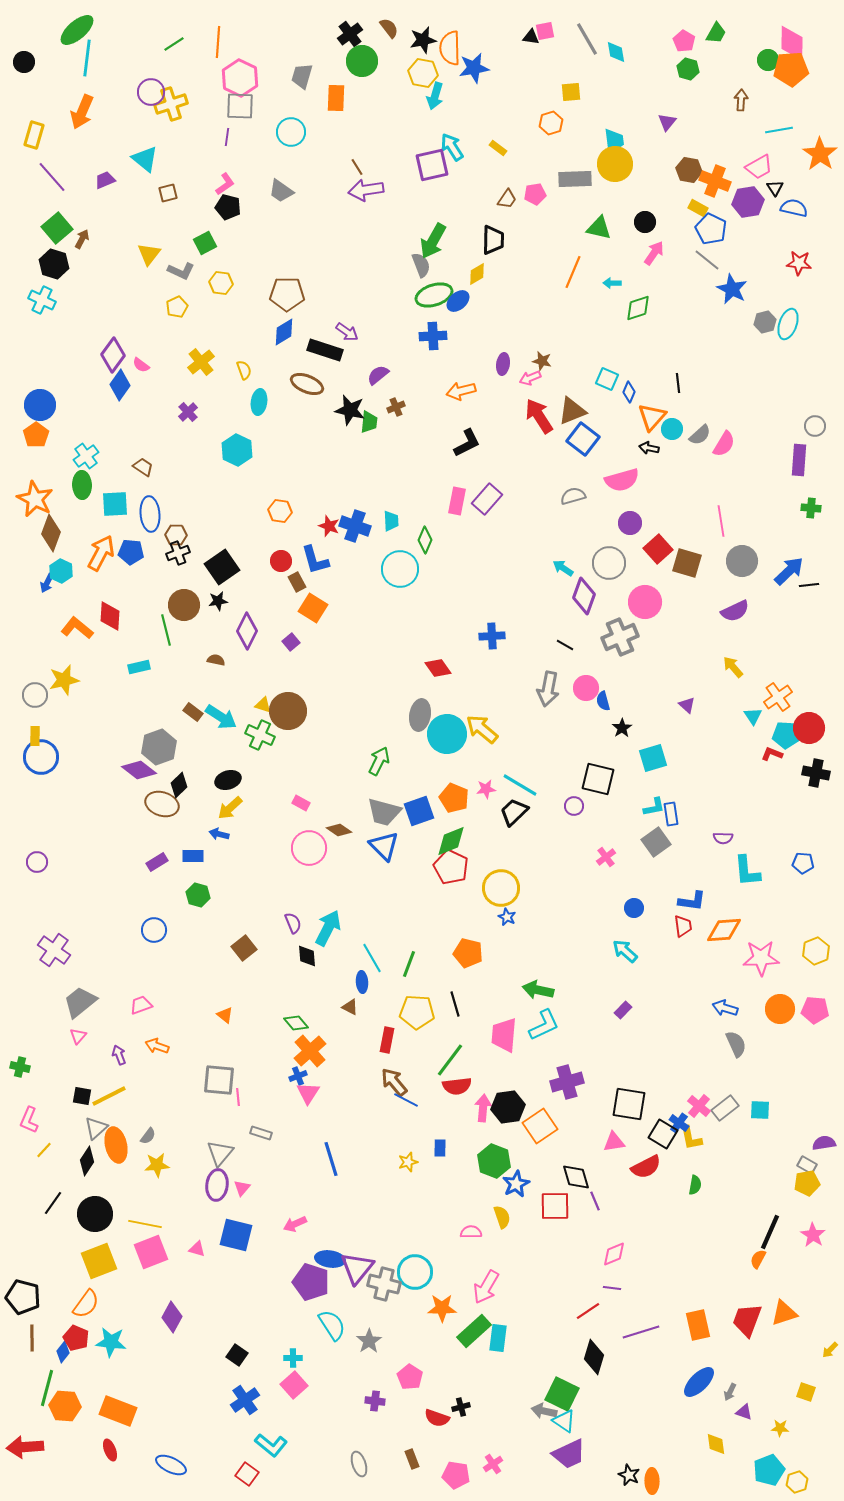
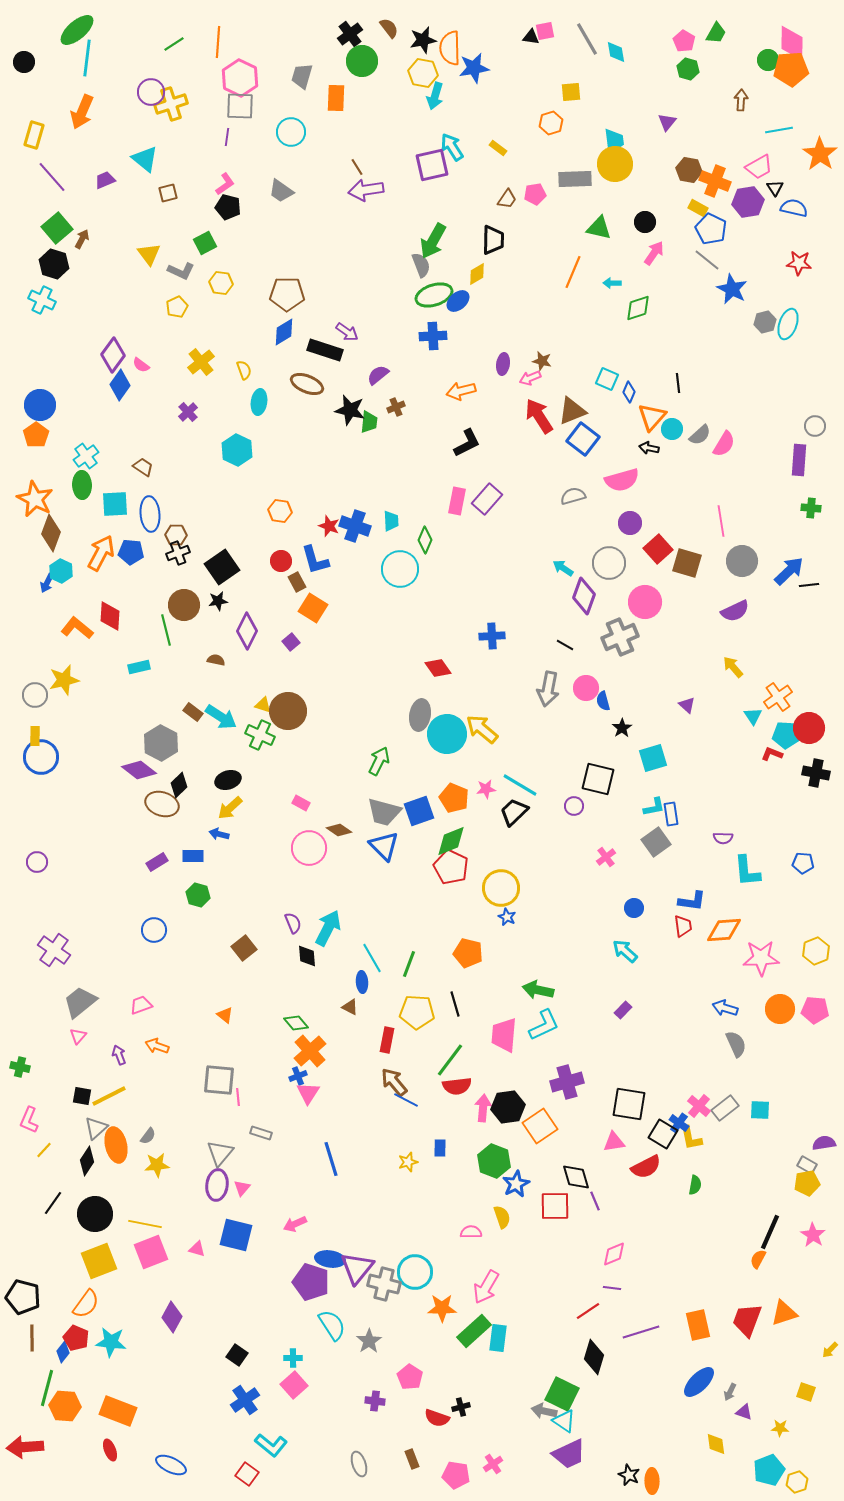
yellow triangle at (149, 254): rotated 15 degrees counterclockwise
gray hexagon at (159, 747): moved 2 px right, 4 px up; rotated 12 degrees counterclockwise
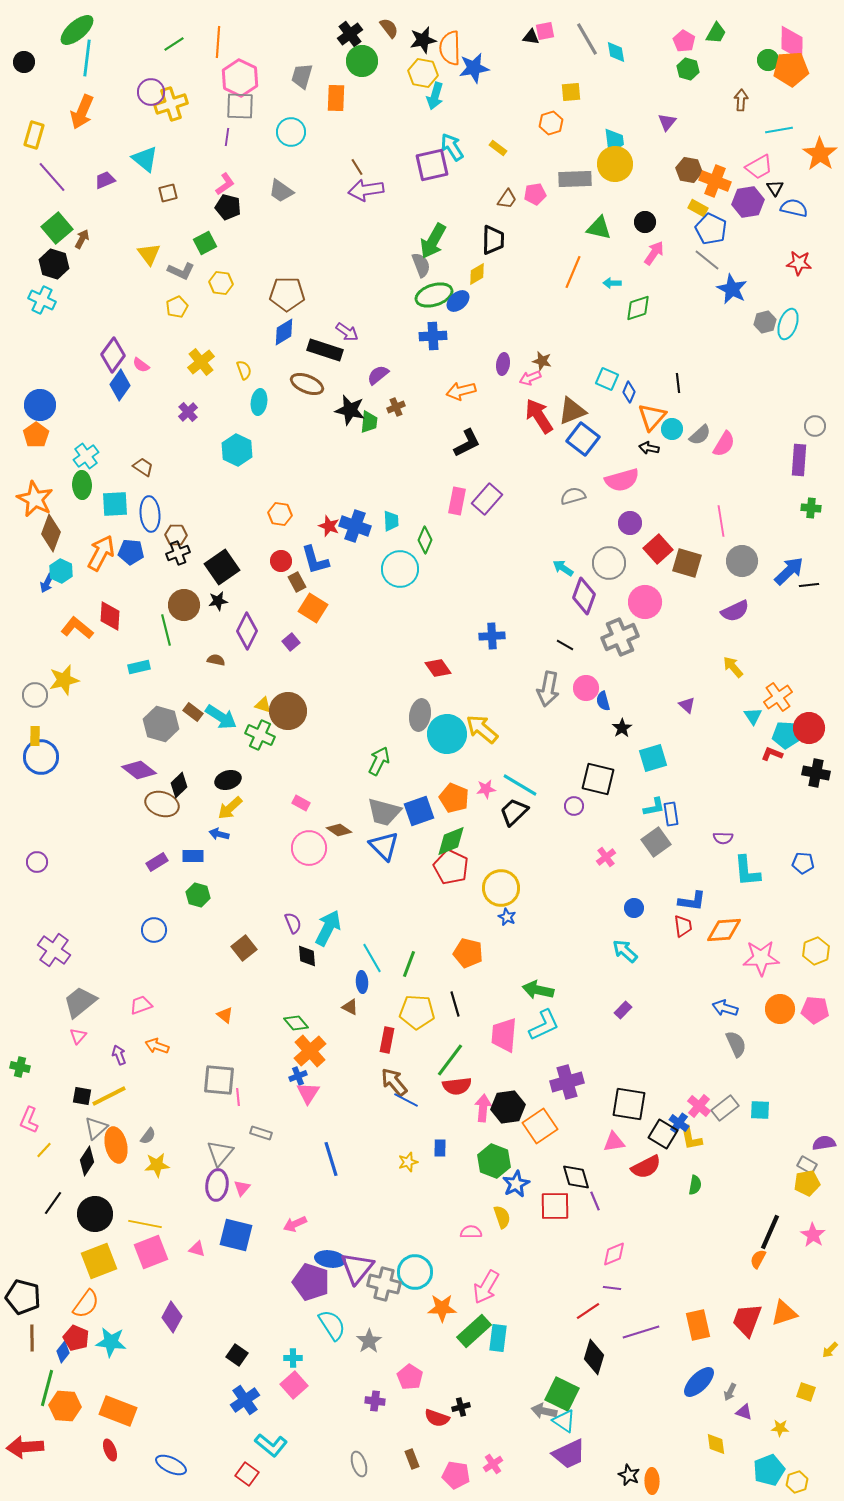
orange hexagon at (280, 511): moved 3 px down
gray hexagon at (161, 743): moved 19 px up; rotated 12 degrees counterclockwise
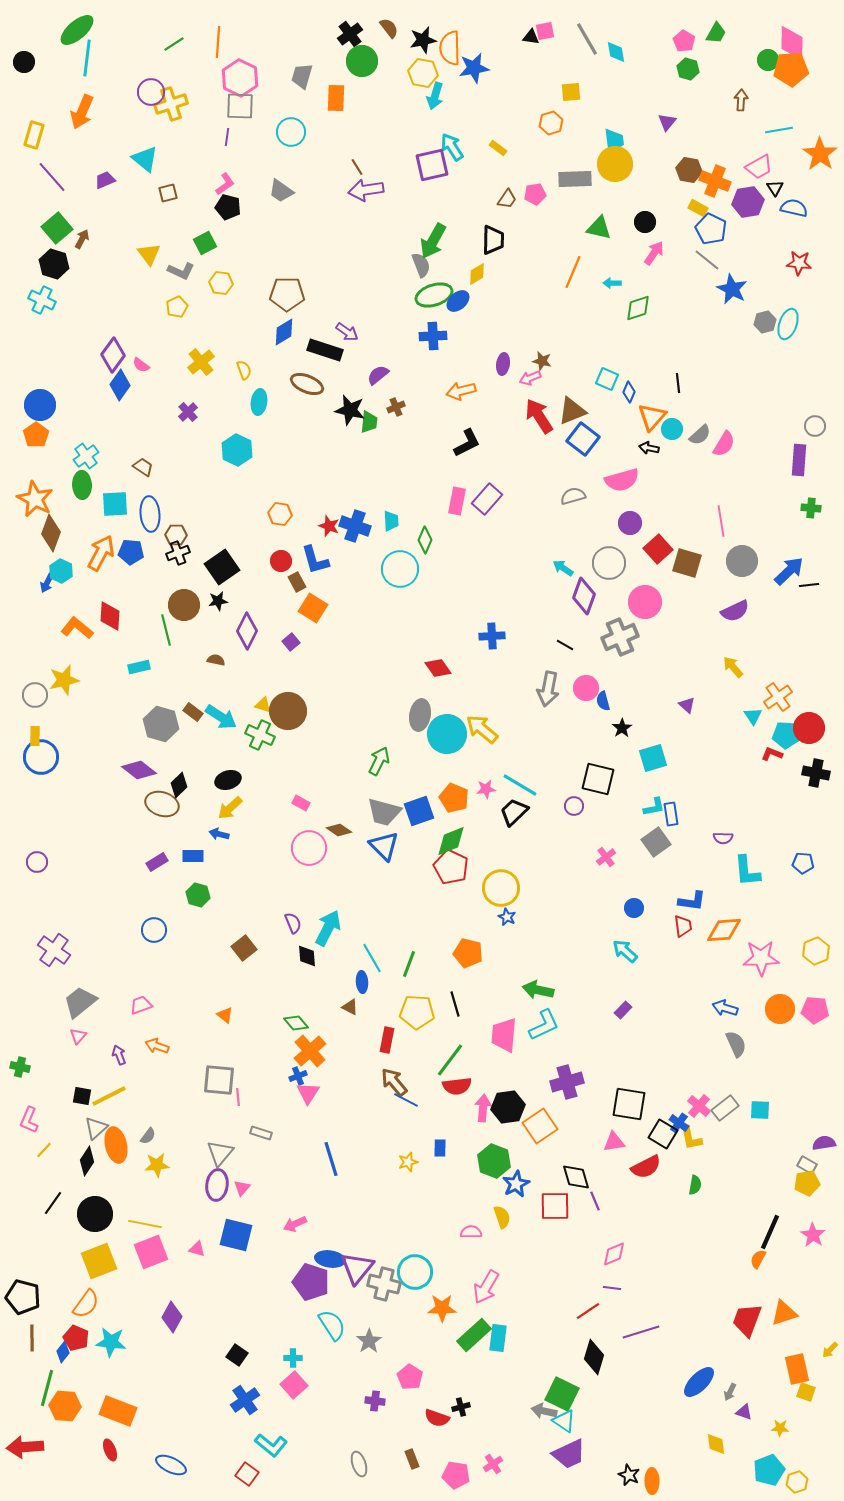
orange rectangle at (698, 1325): moved 99 px right, 44 px down
green rectangle at (474, 1331): moved 4 px down
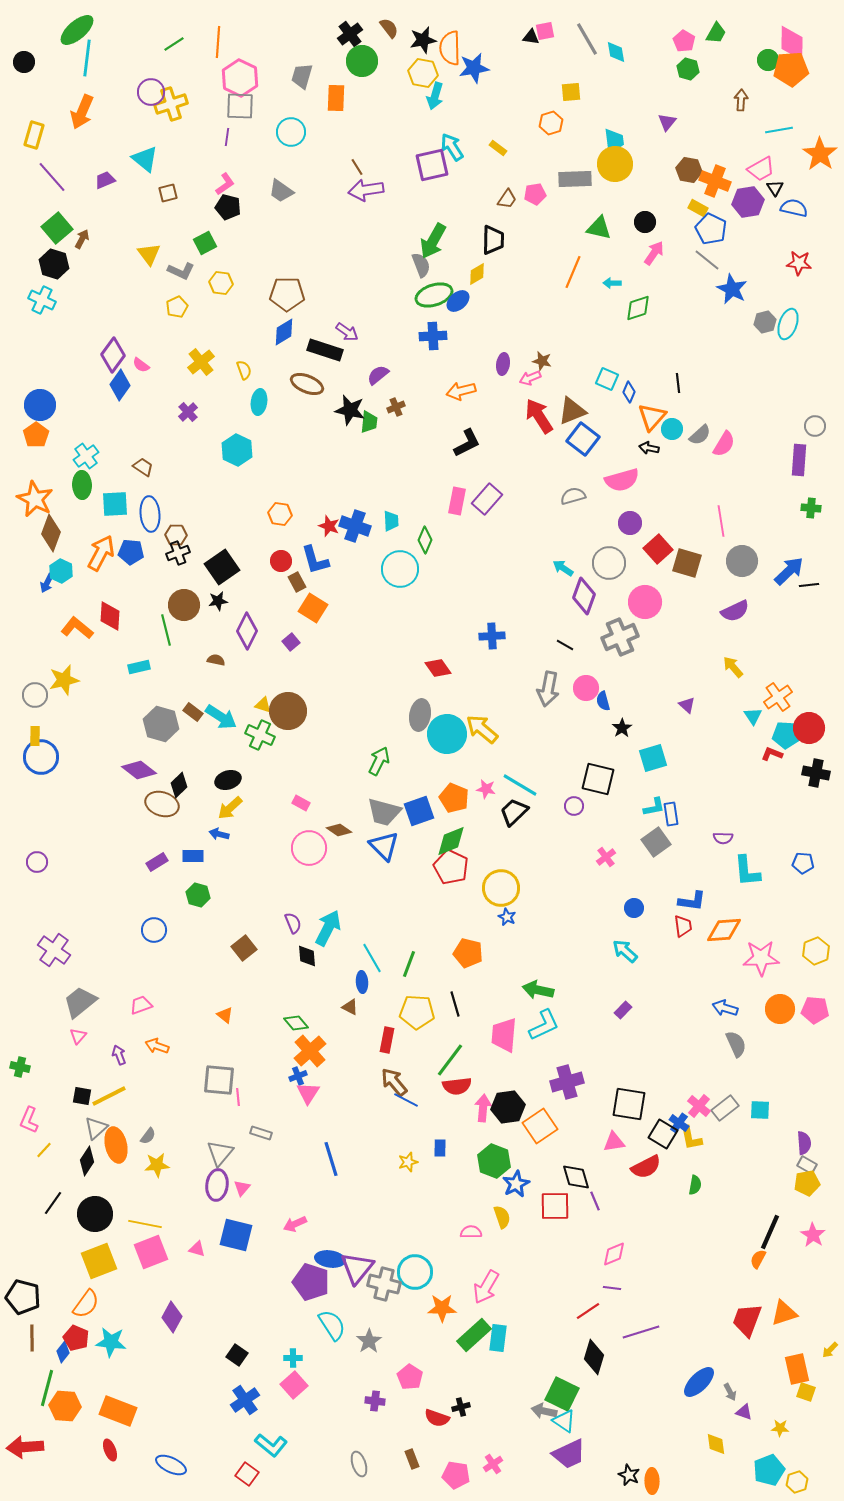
pink trapezoid at (759, 167): moved 2 px right, 2 px down
pink star at (486, 789): rotated 18 degrees clockwise
purple semicircle at (824, 1143): moved 20 px left; rotated 95 degrees clockwise
gray arrow at (730, 1392): rotated 54 degrees counterclockwise
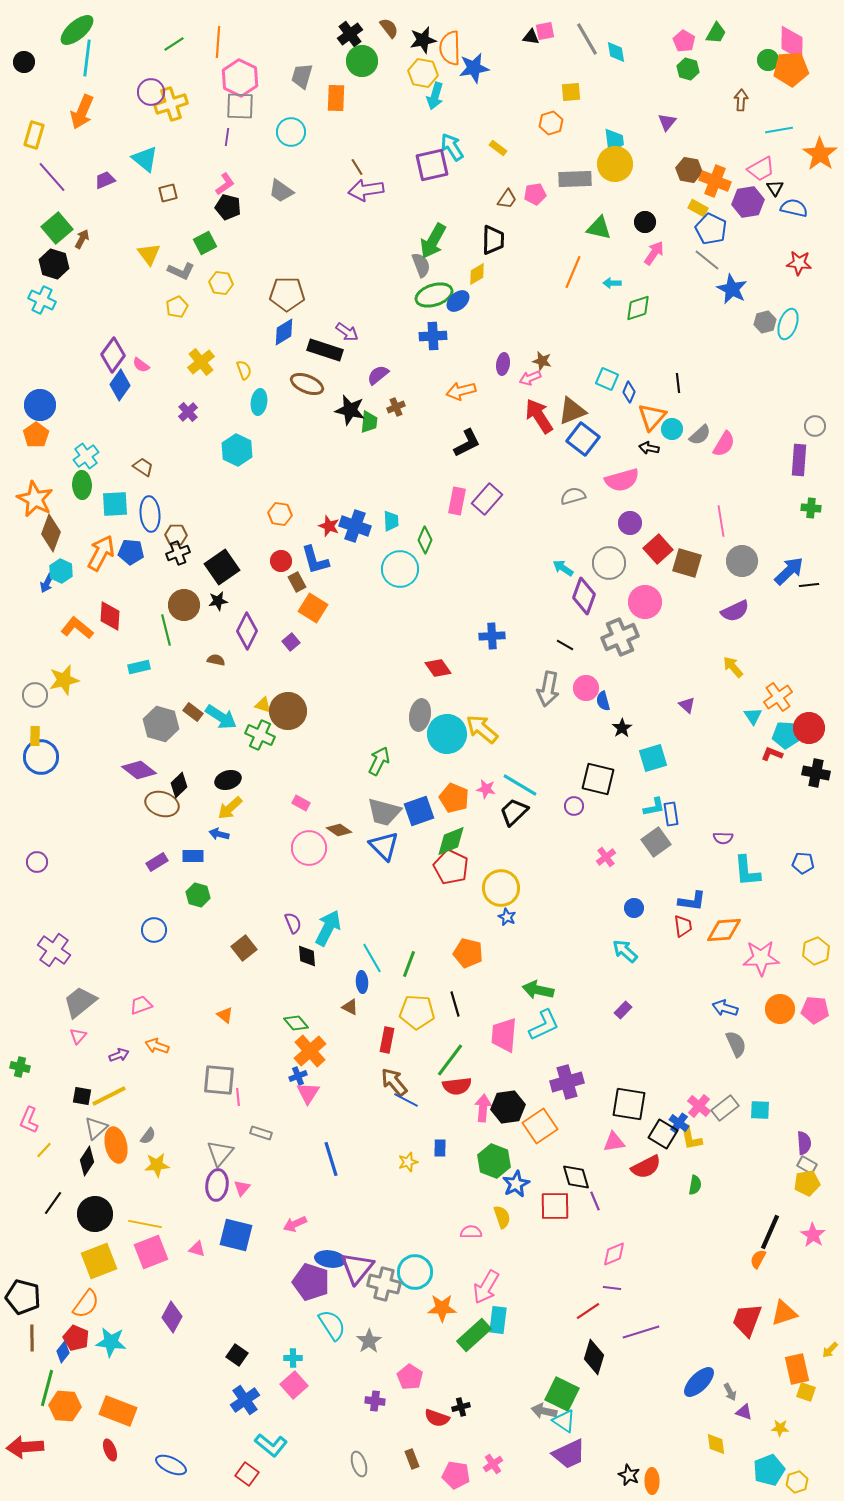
purple arrow at (119, 1055): rotated 90 degrees clockwise
cyan rectangle at (498, 1338): moved 18 px up
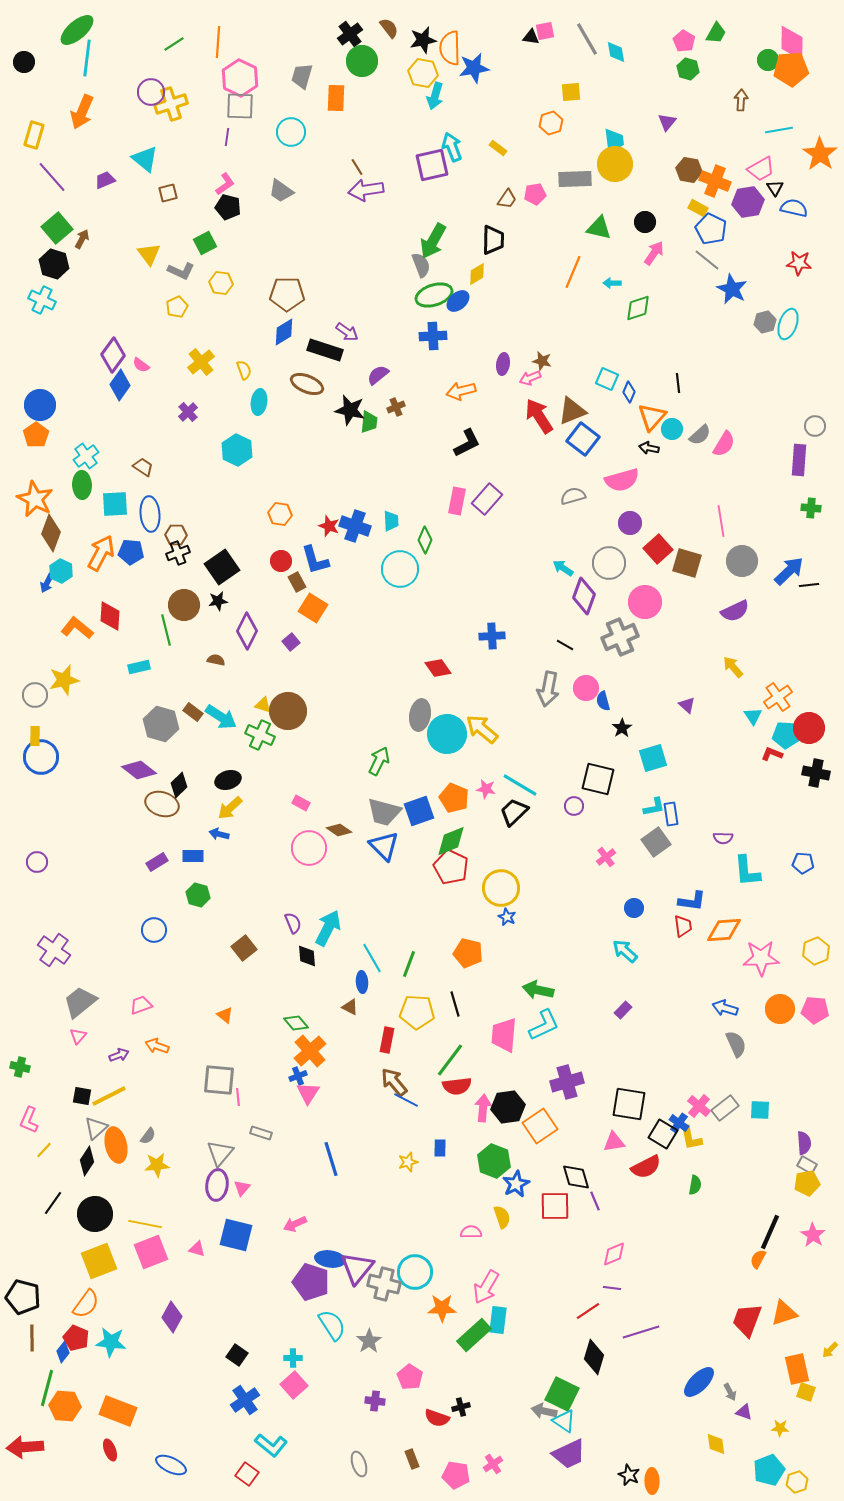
cyan arrow at (452, 147): rotated 12 degrees clockwise
